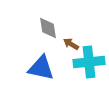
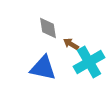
cyan cross: rotated 24 degrees counterclockwise
blue triangle: moved 2 px right
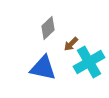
gray diamond: rotated 55 degrees clockwise
brown arrow: rotated 77 degrees counterclockwise
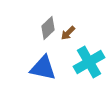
brown arrow: moved 3 px left, 11 px up
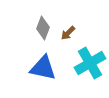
gray diamond: moved 5 px left; rotated 25 degrees counterclockwise
cyan cross: moved 1 px right, 1 px down
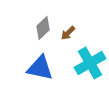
gray diamond: rotated 25 degrees clockwise
blue triangle: moved 3 px left
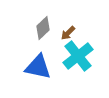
cyan cross: moved 12 px left, 7 px up; rotated 8 degrees counterclockwise
blue triangle: moved 2 px left, 1 px up
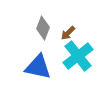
gray diamond: rotated 25 degrees counterclockwise
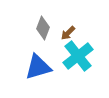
blue triangle: rotated 28 degrees counterclockwise
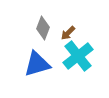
blue triangle: moved 1 px left, 3 px up
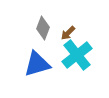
cyan cross: moved 1 px left, 1 px up
